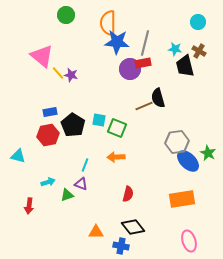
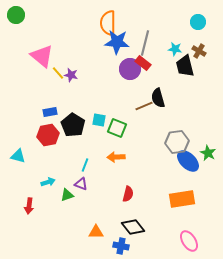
green circle: moved 50 px left
red rectangle: rotated 49 degrees clockwise
pink ellipse: rotated 15 degrees counterclockwise
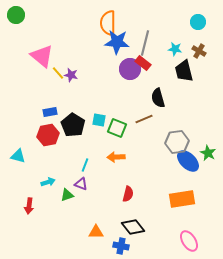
black trapezoid: moved 1 px left, 5 px down
brown line: moved 13 px down
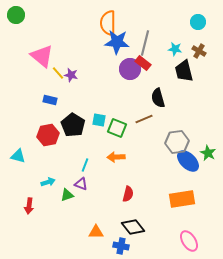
blue rectangle: moved 12 px up; rotated 24 degrees clockwise
